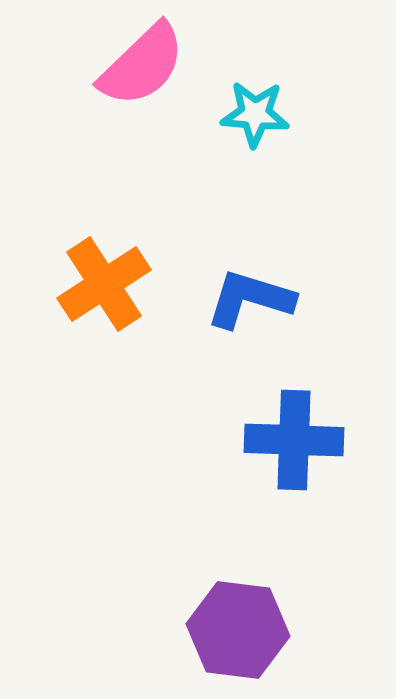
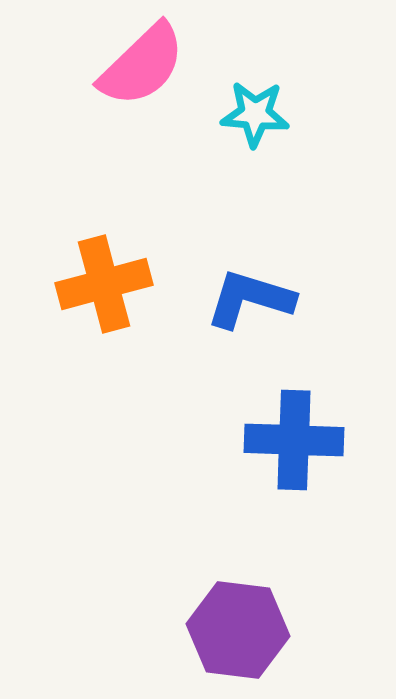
orange cross: rotated 18 degrees clockwise
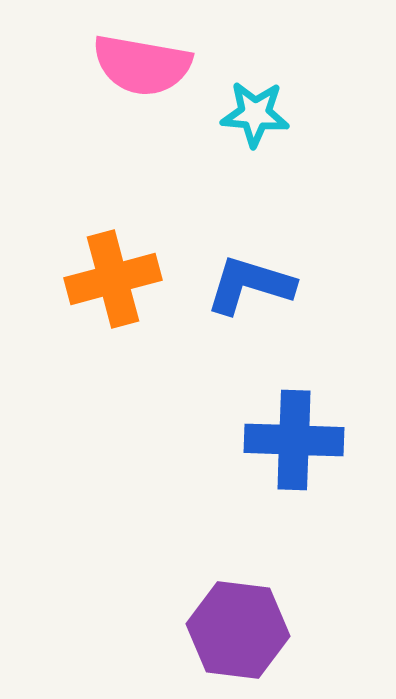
pink semicircle: rotated 54 degrees clockwise
orange cross: moved 9 px right, 5 px up
blue L-shape: moved 14 px up
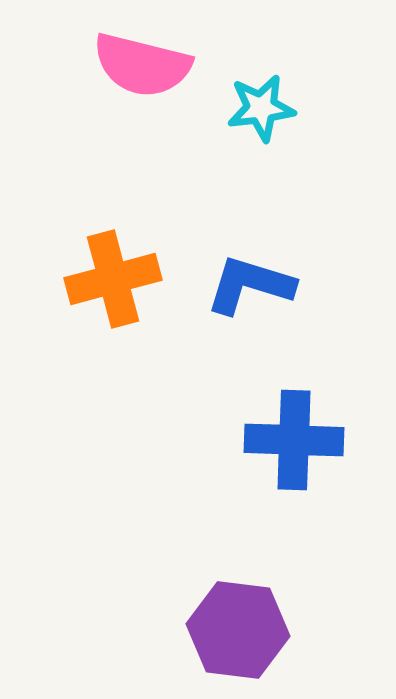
pink semicircle: rotated 4 degrees clockwise
cyan star: moved 6 px right, 6 px up; rotated 12 degrees counterclockwise
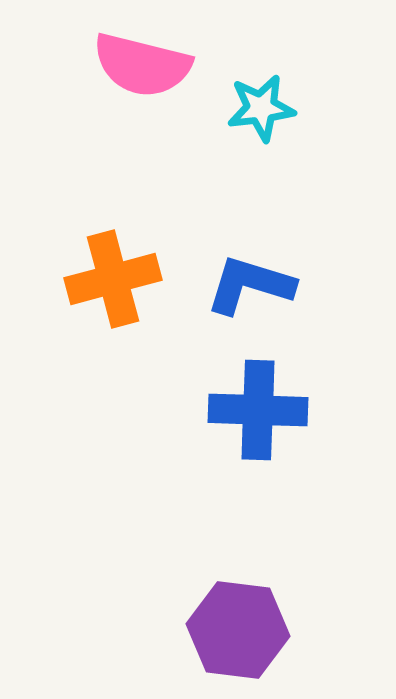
blue cross: moved 36 px left, 30 px up
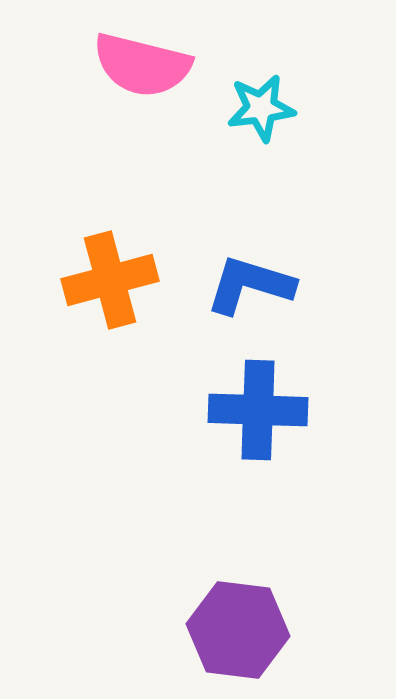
orange cross: moved 3 px left, 1 px down
